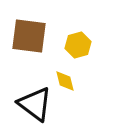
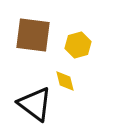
brown square: moved 4 px right, 1 px up
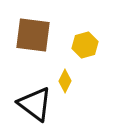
yellow hexagon: moved 7 px right
yellow diamond: rotated 40 degrees clockwise
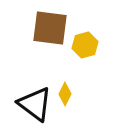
brown square: moved 17 px right, 7 px up
yellow diamond: moved 13 px down
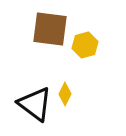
brown square: moved 1 px down
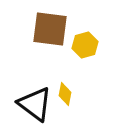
yellow diamond: rotated 15 degrees counterclockwise
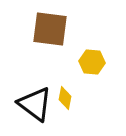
yellow hexagon: moved 7 px right, 17 px down; rotated 20 degrees clockwise
yellow diamond: moved 4 px down
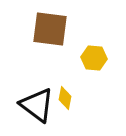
yellow hexagon: moved 2 px right, 4 px up
black triangle: moved 2 px right, 1 px down
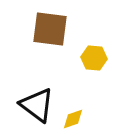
yellow diamond: moved 8 px right, 21 px down; rotated 60 degrees clockwise
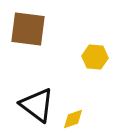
brown square: moved 22 px left
yellow hexagon: moved 1 px right, 1 px up
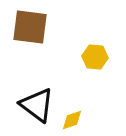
brown square: moved 2 px right, 2 px up
yellow diamond: moved 1 px left, 1 px down
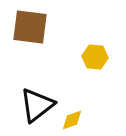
black triangle: rotated 45 degrees clockwise
